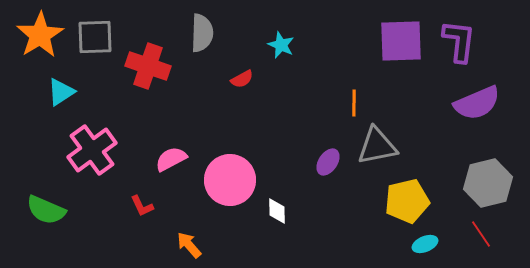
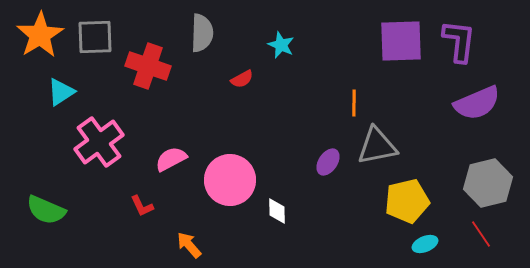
pink cross: moved 7 px right, 8 px up
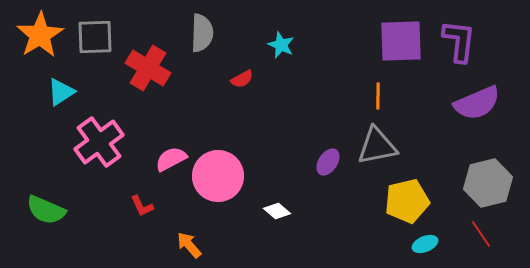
red cross: moved 2 px down; rotated 12 degrees clockwise
orange line: moved 24 px right, 7 px up
pink circle: moved 12 px left, 4 px up
white diamond: rotated 48 degrees counterclockwise
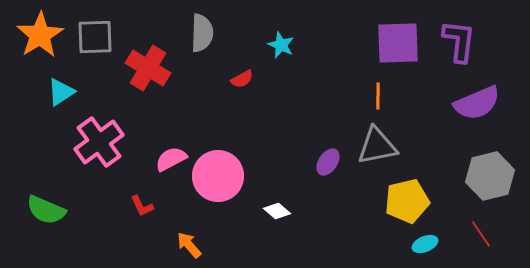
purple square: moved 3 px left, 2 px down
gray hexagon: moved 2 px right, 7 px up
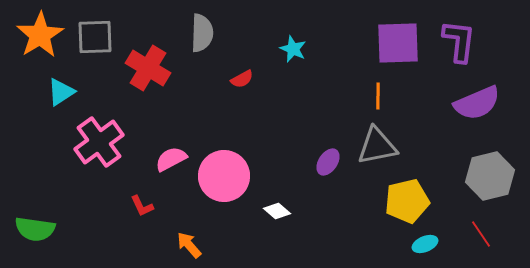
cyan star: moved 12 px right, 4 px down
pink circle: moved 6 px right
green semicircle: moved 11 px left, 19 px down; rotated 15 degrees counterclockwise
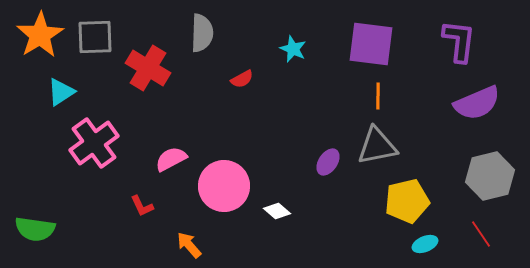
purple square: moved 27 px left, 1 px down; rotated 9 degrees clockwise
pink cross: moved 5 px left, 1 px down
pink circle: moved 10 px down
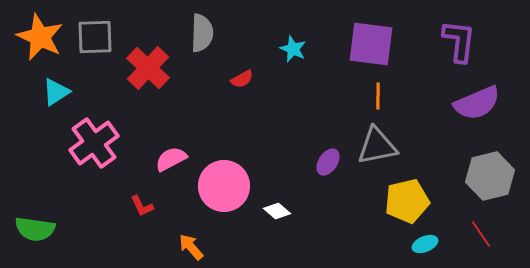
orange star: moved 2 px down; rotated 15 degrees counterclockwise
red cross: rotated 12 degrees clockwise
cyan triangle: moved 5 px left
orange arrow: moved 2 px right, 2 px down
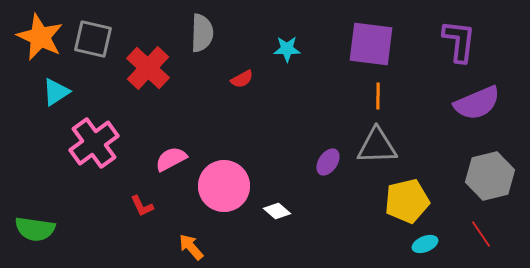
gray square: moved 2 px left, 2 px down; rotated 15 degrees clockwise
cyan star: moved 6 px left; rotated 24 degrees counterclockwise
gray triangle: rotated 9 degrees clockwise
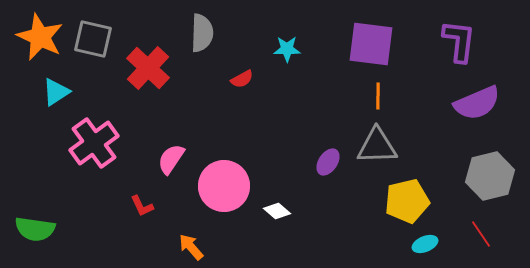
pink semicircle: rotated 28 degrees counterclockwise
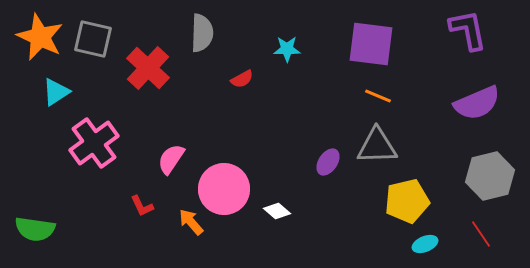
purple L-shape: moved 9 px right, 11 px up; rotated 18 degrees counterclockwise
orange line: rotated 68 degrees counterclockwise
pink circle: moved 3 px down
orange arrow: moved 25 px up
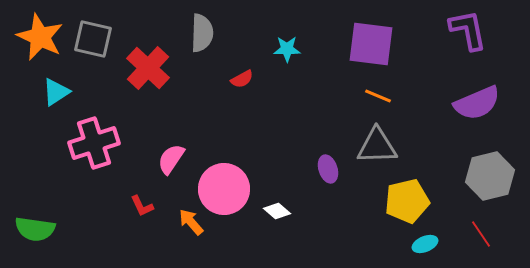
pink cross: rotated 18 degrees clockwise
purple ellipse: moved 7 px down; rotated 52 degrees counterclockwise
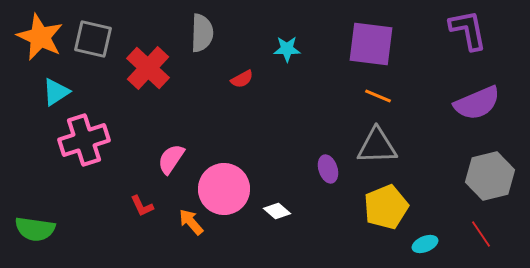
pink cross: moved 10 px left, 3 px up
yellow pentagon: moved 21 px left, 6 px down; rotated 9 degrees counterclockwise
